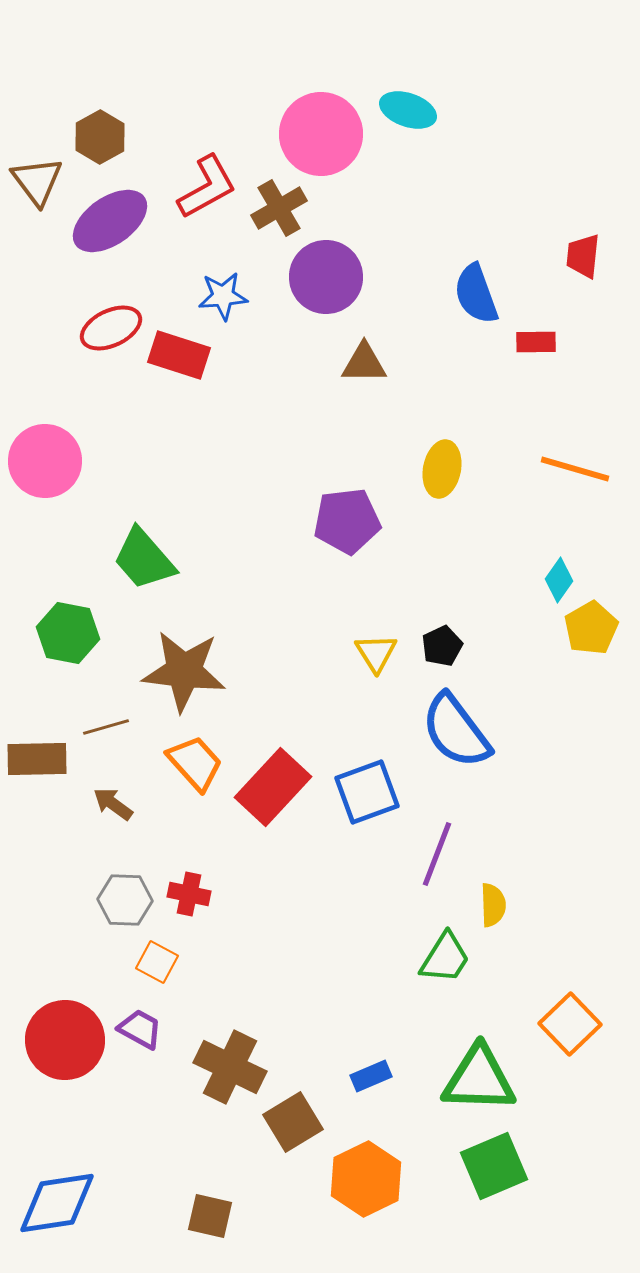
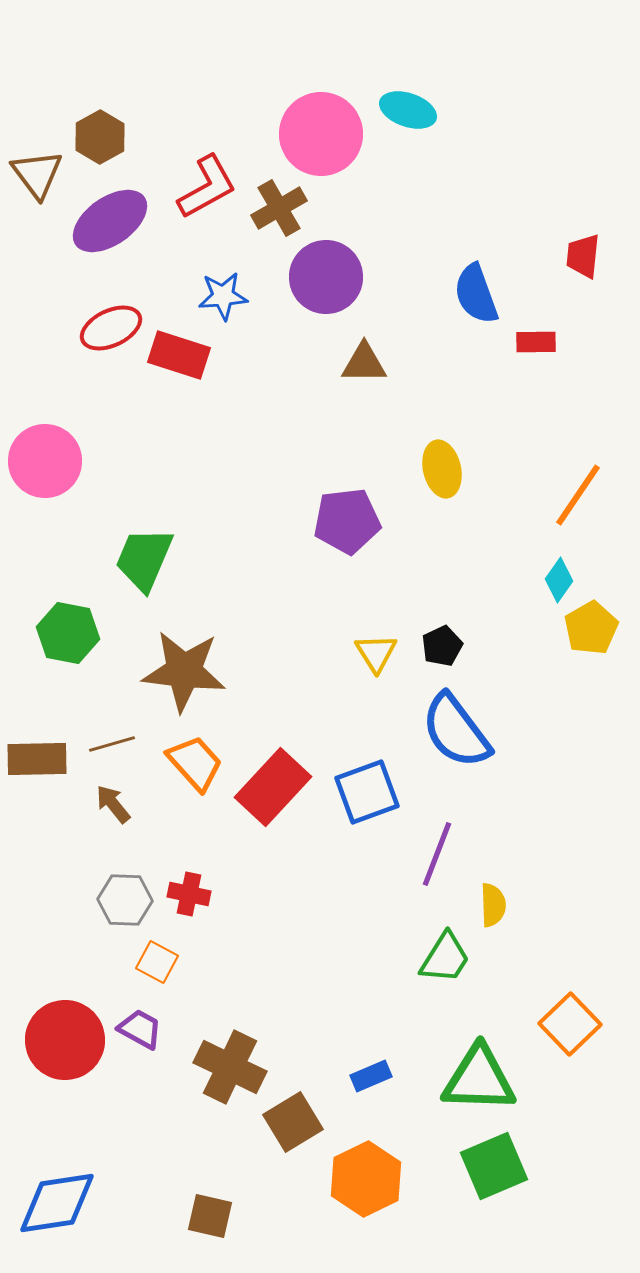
brown triangle at (37, 181): moved 7 px up
yellow ellipse at (442, 469): rotated 24 degrees counterclockwise
orange line at (575, 469): moved 3 px right, 26 px down; rotated 72 degrees counterclockwise
green trapezoid at (144, 559): rotated 64 degrees clockwise
brown line at (106, 727): moved 6 px right, 17 px down
brown arrow at (113, 804): rotated 15 degrees clockwise
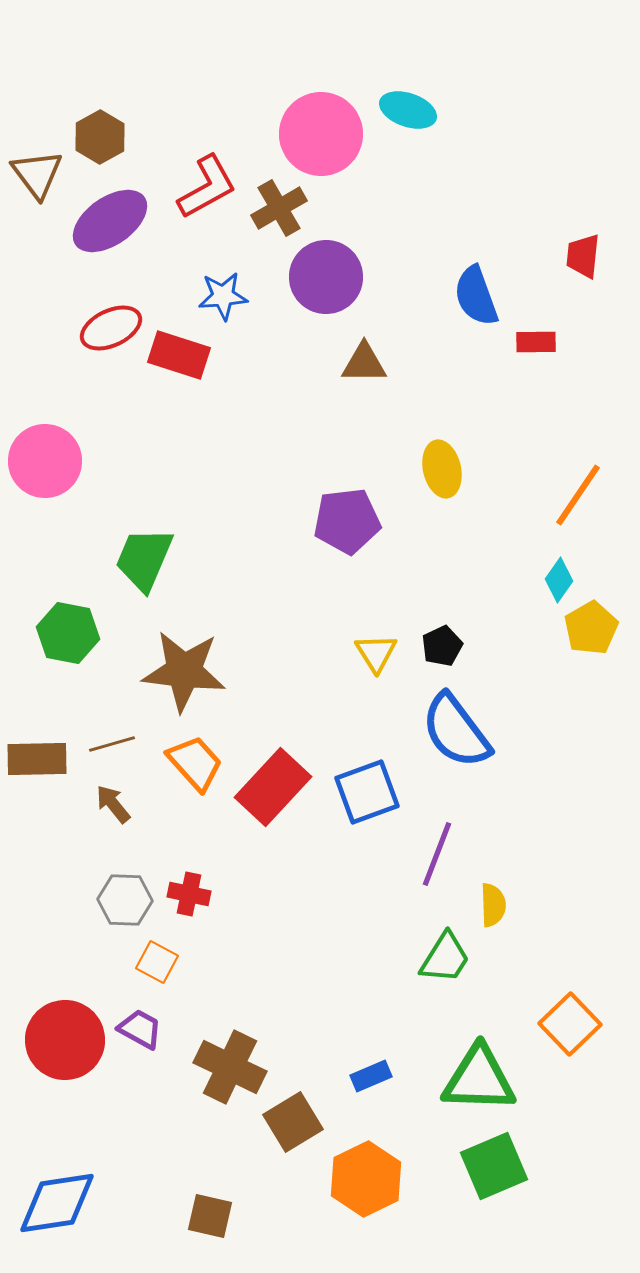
blue semicircle at (476, 294): moved 2 px down
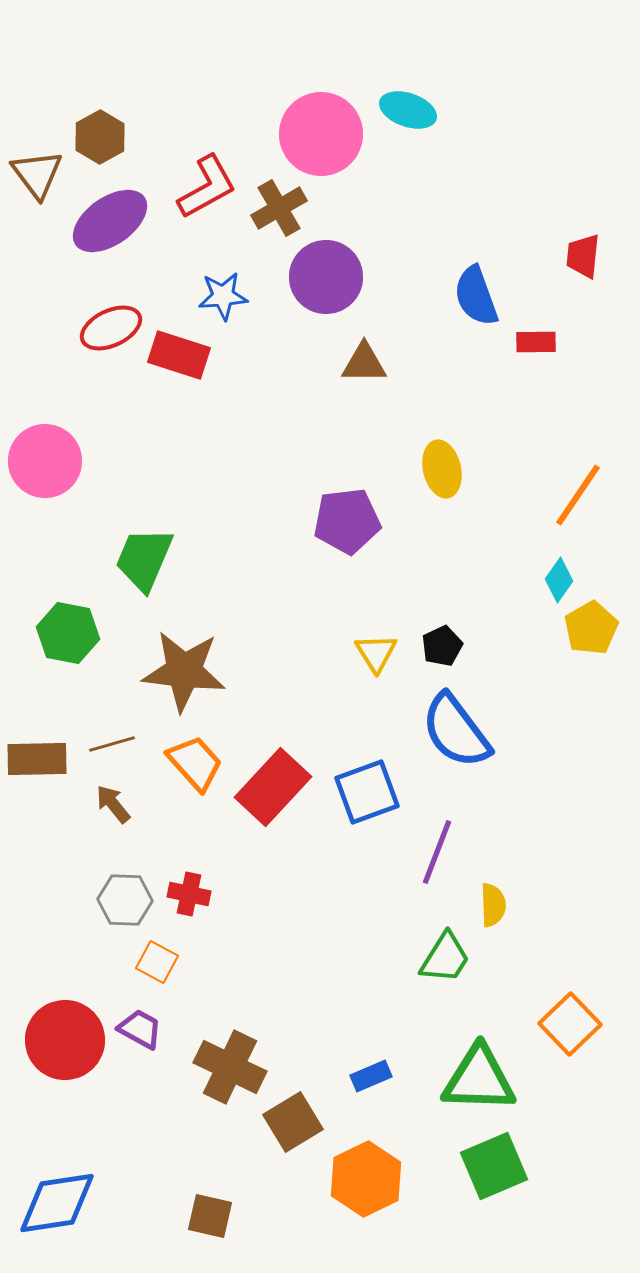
purple line at (437, 854): moved 2 px up
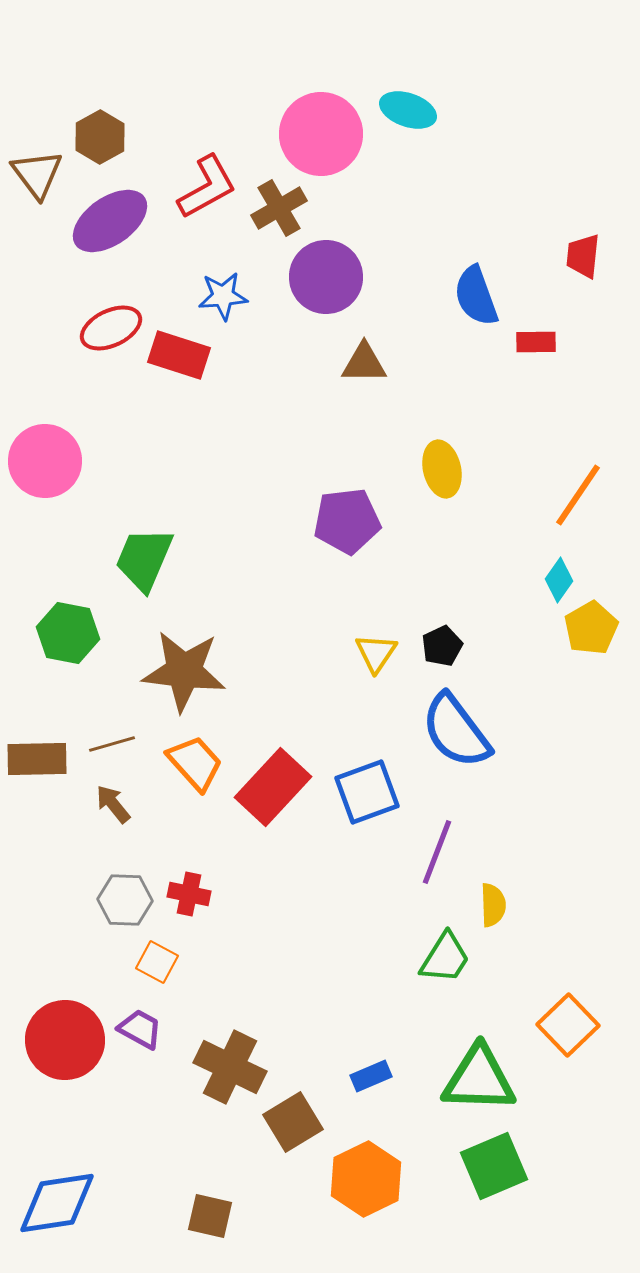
yellow triangle at (376, 653): rotated 6 degrees clockwise
orange square at (570, 1024): moved 2 px left, 1 px down
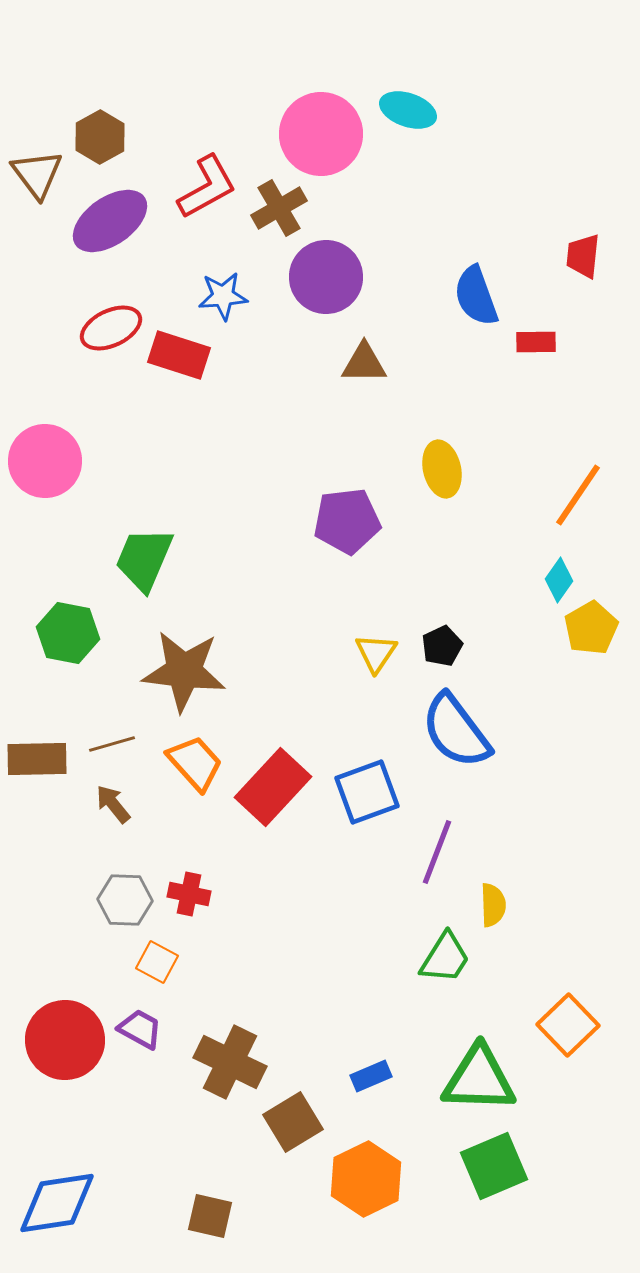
brown cross at (230, 1067): moved 5 px up
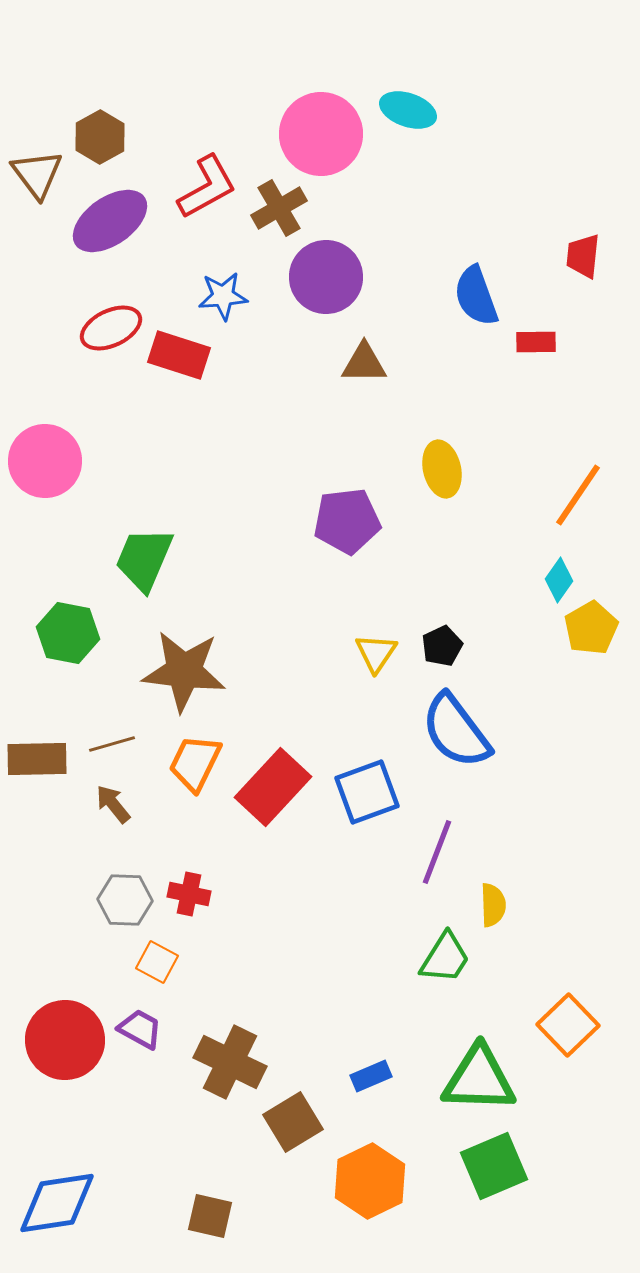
orange trapezoid at (195, 763): rotated 112 degrees counterclockwise
orange hexagon at (366, 1179): moved 4 px right, 2 px down
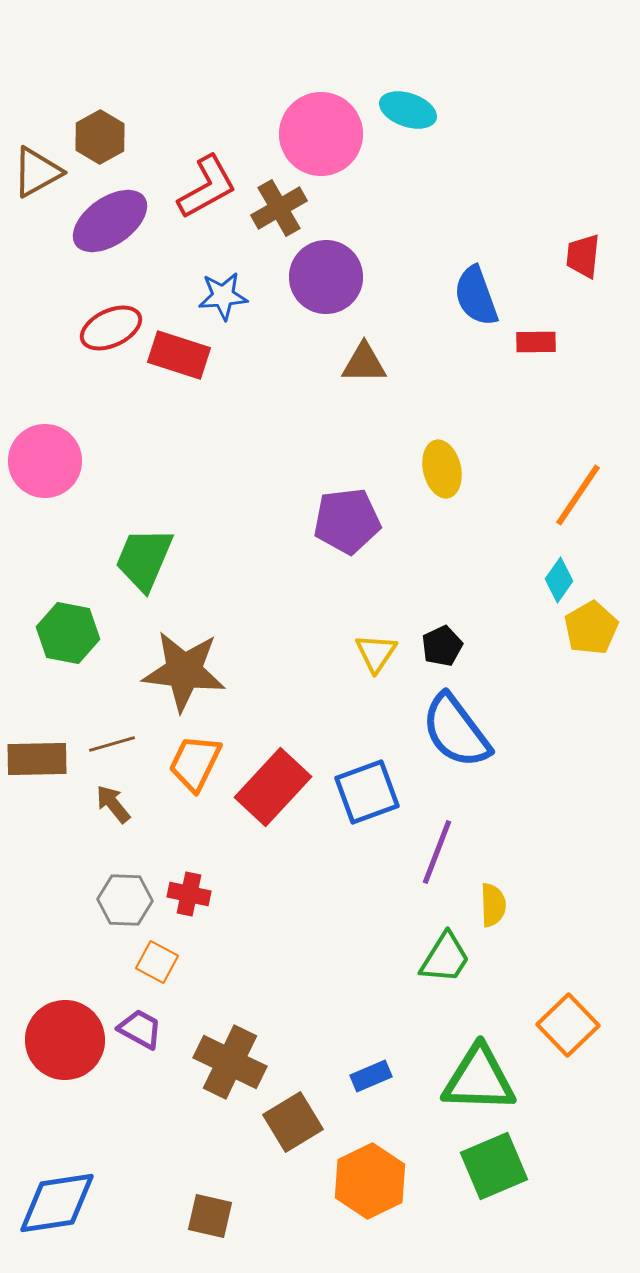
brown triangle at (37, 174): moved 2 px up; rotated 38 degrees clockwise
